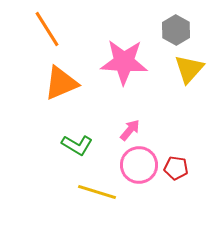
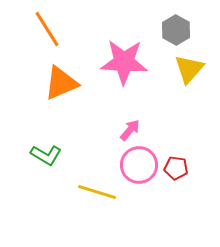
green L-shape: moved 31 px left, 10 px down
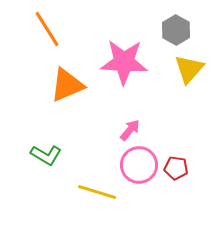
orange triangle: moved 6 px right, 2 px down
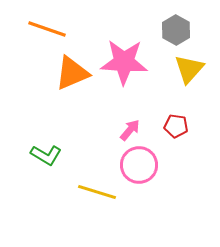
orange line: rotated 39 degrees counterclockwise
orange triangle: moved 5 px right, 12 px up
red pentagon: moved 42 px up
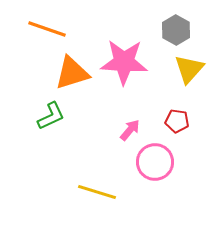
orange triangle: rotated 6 degrees clockwise
red pentagon: moved 1 px right, 5 px up
green L-shape: moved 5 px right, 39 px up; rotated 56 degrees counterclockwise
pink circle: moved 16 px right, 3 px up
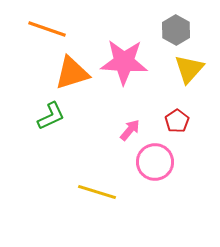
red pentagon: rotated 30 degrees clockwise
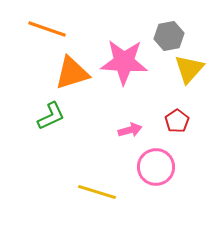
gray hexagon: moved 7 px left, 6 px down; rotated 20 degrees clockwise
pink arrow: rotated 35 degrees clockwise
pink circle: moved 1 px right, 5 px down
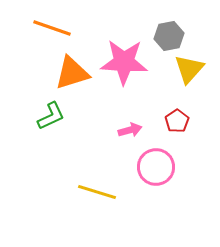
orange line: moved 5 px right, 1 px up
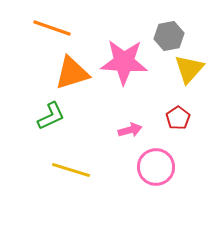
red pentagon: moved 1 px right, 3 px up
yellow line: moved 26 px left, 22 px up
